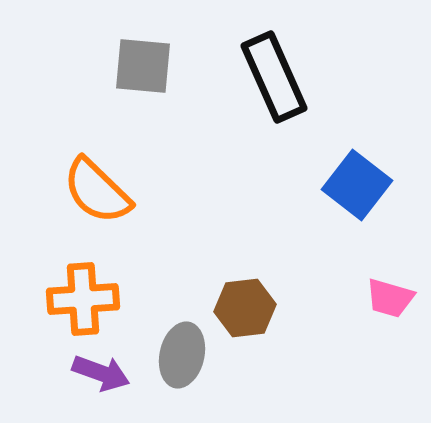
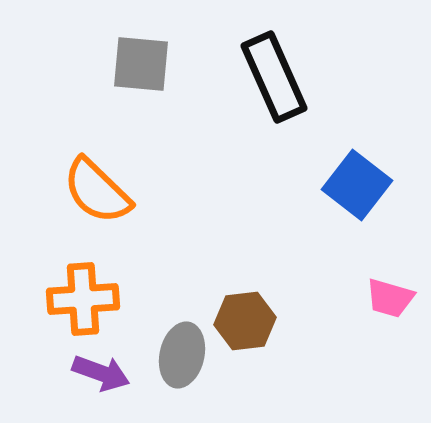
gray square: moved 2 px left, 2 px up
brown hexagon: moved 13 px down
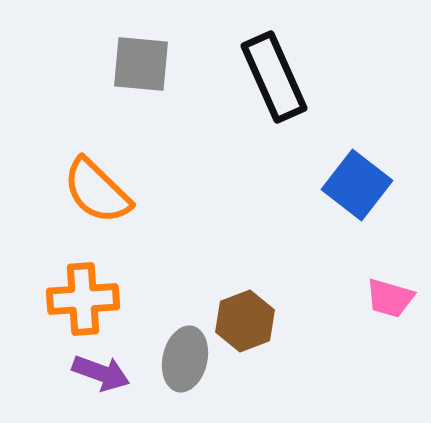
brown hexagon: rotated 14 degrees counterclockwise
gray ellipse: moved 3 px right, 4 px down
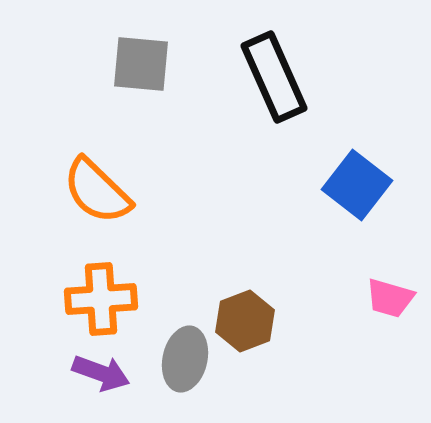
orange cross: moved 18 px right
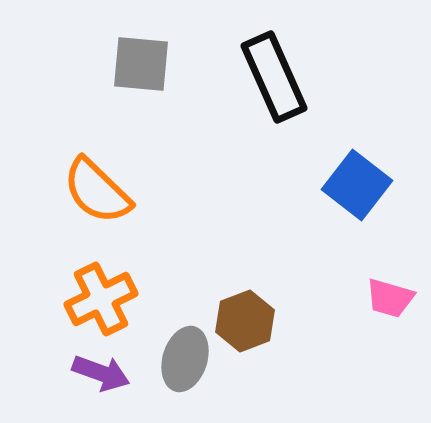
orange cross: rotated 22 degrees counterclockwise
gray ellipse: rotated 4 degrees clockwise
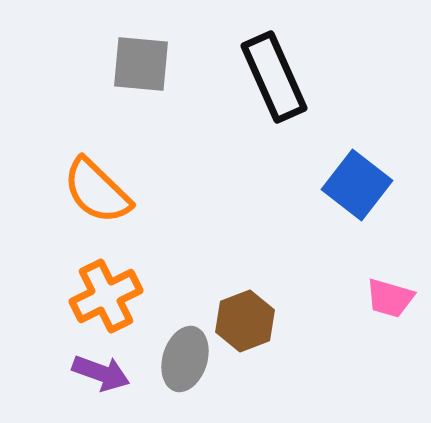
orange cross: moved 5 px right, 3 px up
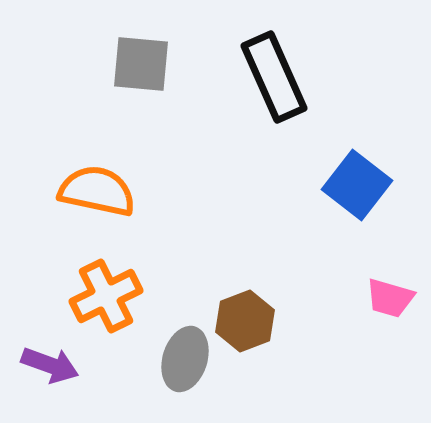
orange semicircle: rotated 148 degrees clockwise
purple arrow: moved 51 px left, 8 px up
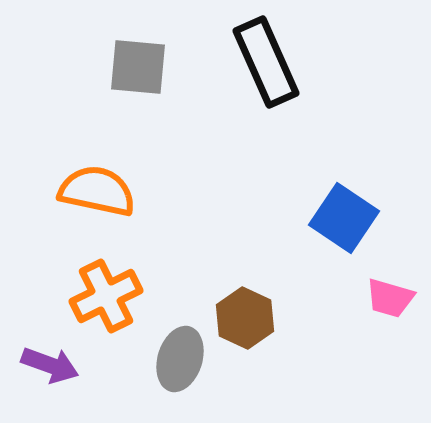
gray square: moved 3 px left, 3 px down
black rectangle: moved 8 px left, 15 px up
blue square: moved 13 px left, 33 px down; rotated 4 degrees counterclockwise
brown hexagon: moved 3 px up; rotated 14 degrees counterclockwise
gray ellipse: moved 5 px left
